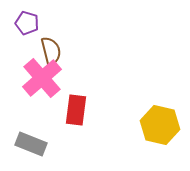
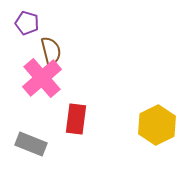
red rectangle: moved 9 px down
yellow hexagon: moved 3 px left; rotated 21 degrees clockwise
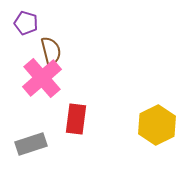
purple pentagon: moved 1 px left
gray rectangle: rotated 40 degrees counterclockwise
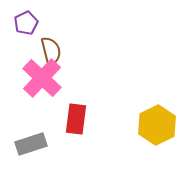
purple pentagon: rotated 30 degrees clockwise
pink cross: rotated 6 degrees counterclockwise
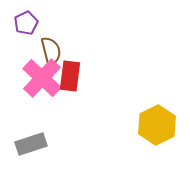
red rectangle: moved 6 px left, 43 px up
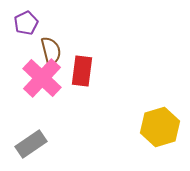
red rectangle: moved 12 px right, 5 px up
yellow hexagon: moved 3 px right, 2 px down; rotated 9 degrees clockwise
gray rectangle: rotated 16 degrees counterclockwise
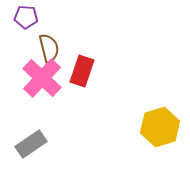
purple pentagon: moved 6 px up; rotated 30 degrees clockwise
brown semicircle: moved 2 px left, 3 px up
red rectangle: rotated 12 degrees clockwise
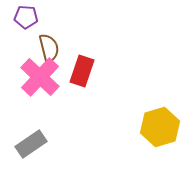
pink cross: moved 2 px left, 1 px up
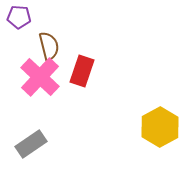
purple pentagon: moved 7 px left
brown semicircle: moved 2 px up
yellow hexagon: rotated 12 degrees counterclockwise
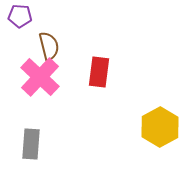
purple pentagon: moved 1 px right, 1 px up
red rectangle: moved 17 px right, 1 px down; rotated 12 degrees counterclockwise
gray rectangle: rotated 52 degrees counterclockwise
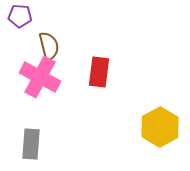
pink cross: rotated 15 degrees counterclockwise
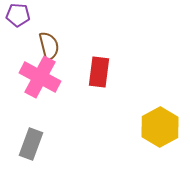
purple pentagon: moved 2 px left, 1 px up
gray rectangle: rotated 16 degrees clockwise
